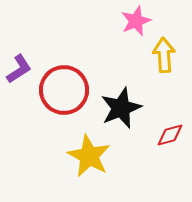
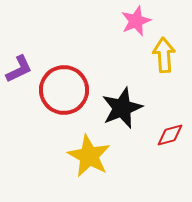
purple L-shape: rotated 8 degrees clockwise
black star: moved 1 px right
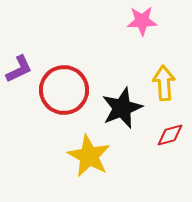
pink star: moved 6 px right; rotated 20 degrees clockwise
yellow arrow: moved 28 px down
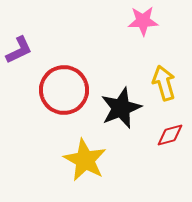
pink star: moved 1 px right
purple L-shape: moved 19 px up
yellow arrow: rotated 12 degrees counterclockwise
black star: moved 1 px left
yellow star: moved 4 px left, 4 px down
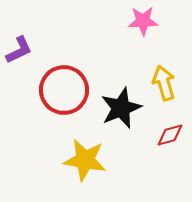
yellow star: rotated 18 degrees counterclockwise
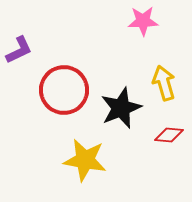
red diamond: moved 1 px left; rotated 20 degrees clockwise
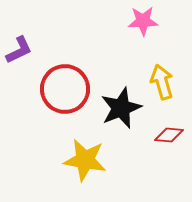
yellow arrow: moved 2 px left, 1 px up
red circle: moved 1 px right, 1 px up
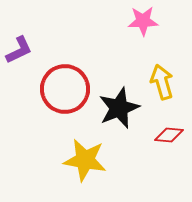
black star: moved 2 px left
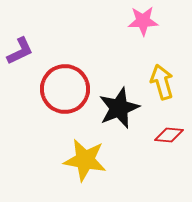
purple L-shape: moved 1 px right, 1 px down
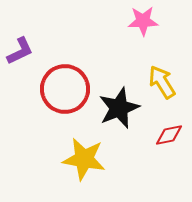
yellow arrow: rotated 16 degrees counterclockwise
red diamond: rotated 16 degrees counterclockwise
yellow star: moved 1 px left, 1 px up
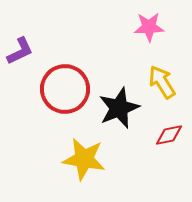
pink star: moved 6 px right, 6 px down
